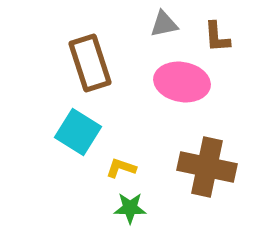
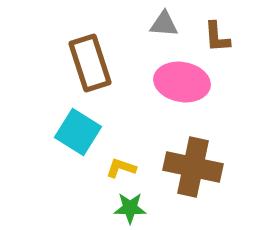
gray triangle: rotated 16 degrees clockwise
brown cross: moved 14 px left
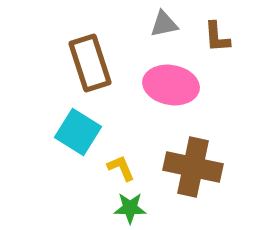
gray triangle: rotated 16 degrees counterclockwise
pink ellipse: moved 11 px left, 3 px down
yellow L-shape: rotated 48 degrees clockwise
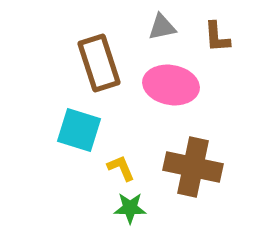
gray triangle: moved 2 px left, 3 px down
brown rectangle: moved 9 px right
cyan square: moved 1 px right, 2 px up; rotated 15 degrees counterclockwise
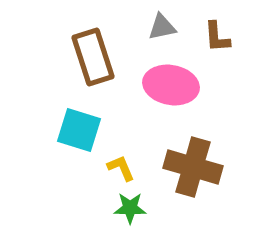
brown rectangle: moved 6 px left, 6 px up
brown cross: rotated 4 degrees clockwise
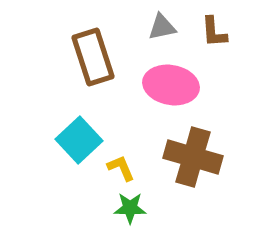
brown L-shape: moved 3 px left, 5 px up
cyan square: moved 10 px down; rotated 30 degrees clockwise
brown cross: moved 10 px up
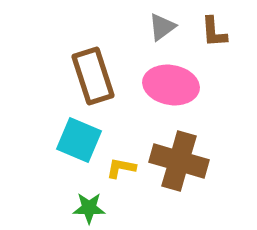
gray triangle: rotated 24 degrees counterclockwise
brown rectangle: moved 19 px down
cyan square: rotated 24 degrees counterclockwise
brown cross: moved 14 px left, 4 px down
yellow L-shape: rotated 56 degrees counterclockwise
green star: moved 41 px left
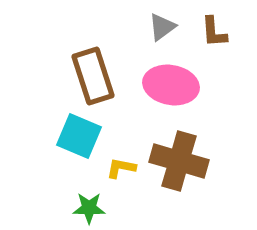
cyan square: moved 4 px up
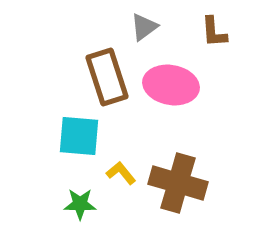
gray triangle: moved 18 px left
brown rectangle: moved 14 px right, 1 px down
cyan square: rotated 18 degrees counterclockwise
brown cross: moved 1 px left, 22 px down
yellow L-shape: moved 5 px down; rotated 40 degrees clockwise
green star: moved 9 px left, 4 px up
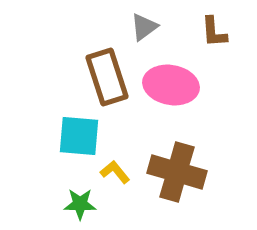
yellow L-shape: moved 6 px left, 1 px up
brown cross: moved 1 px left, 11 px up
